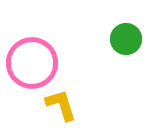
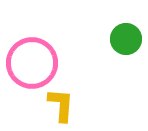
yellow L-shape: rotated 21 degrees clockwise
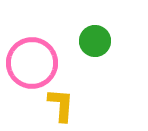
green circle: moved 31 px left, 2 px down
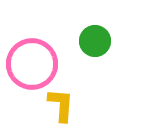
pink circle: moved 1 px down
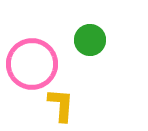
green circle: moved 5 px left, 1 px up
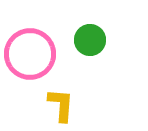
pink circle: moved 2 px left, 10 px up
